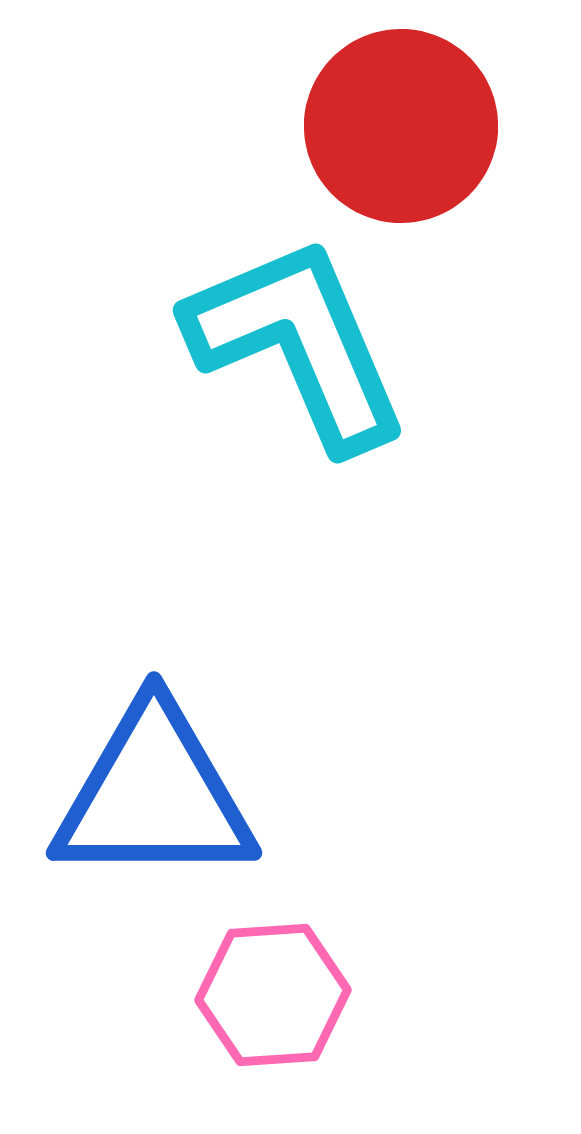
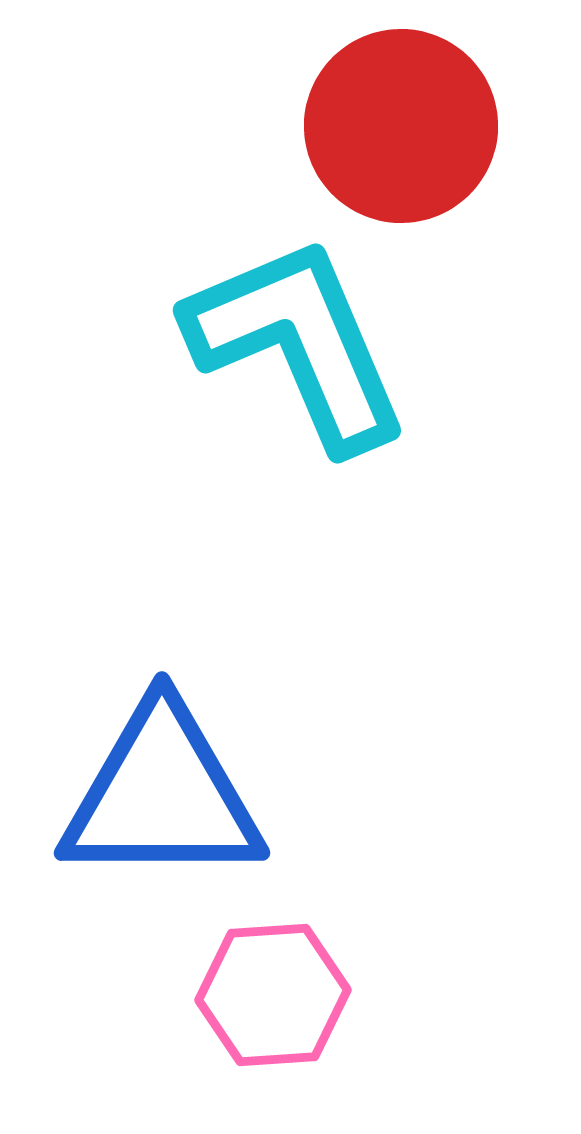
blue triangle: moved 8 px right
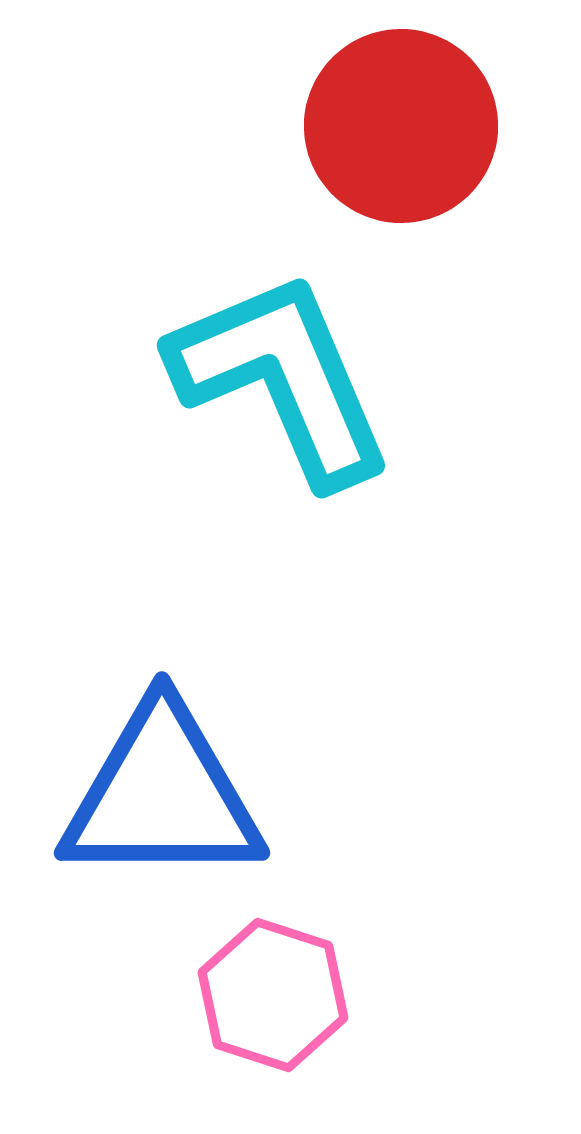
cyan L-shape: moved 16 px left, 35 px down
pink hexagon: rotated 22 degrees clockwise
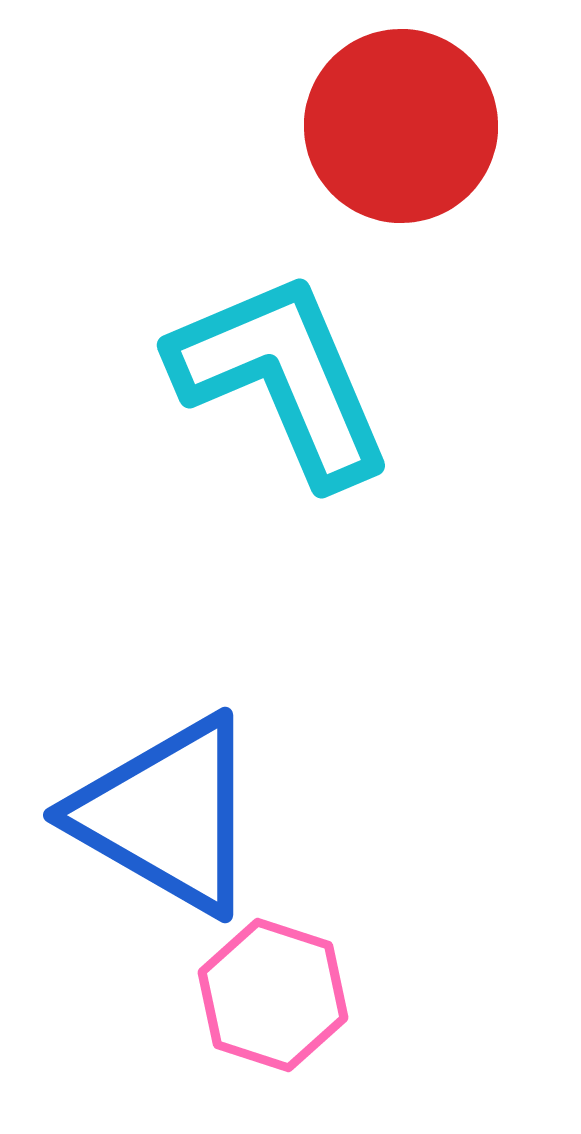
blue triangle: moved 5 px right, 20 px down; rotated 30 degrees clockwise
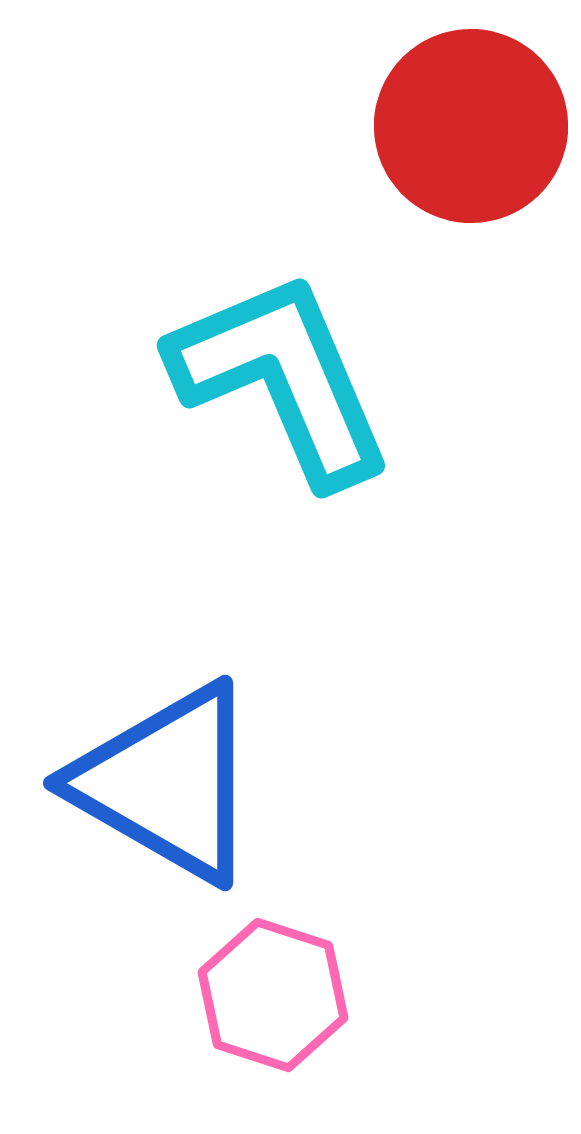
red circle: moved 70 px right
blue triangle: moved 32 px up
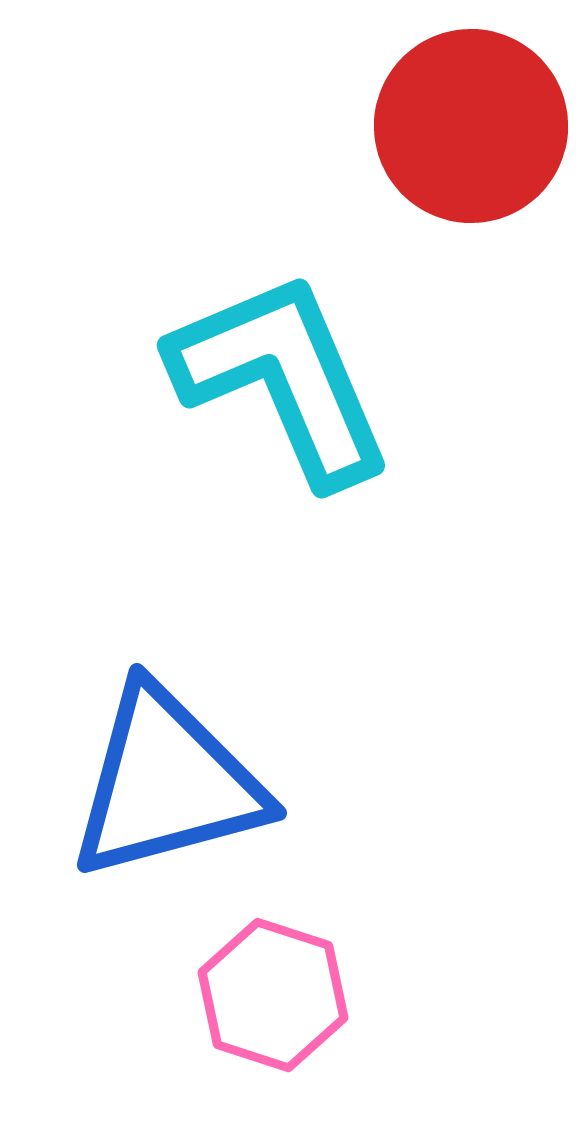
blue triangle: rotated 45 degrees counterclockwise
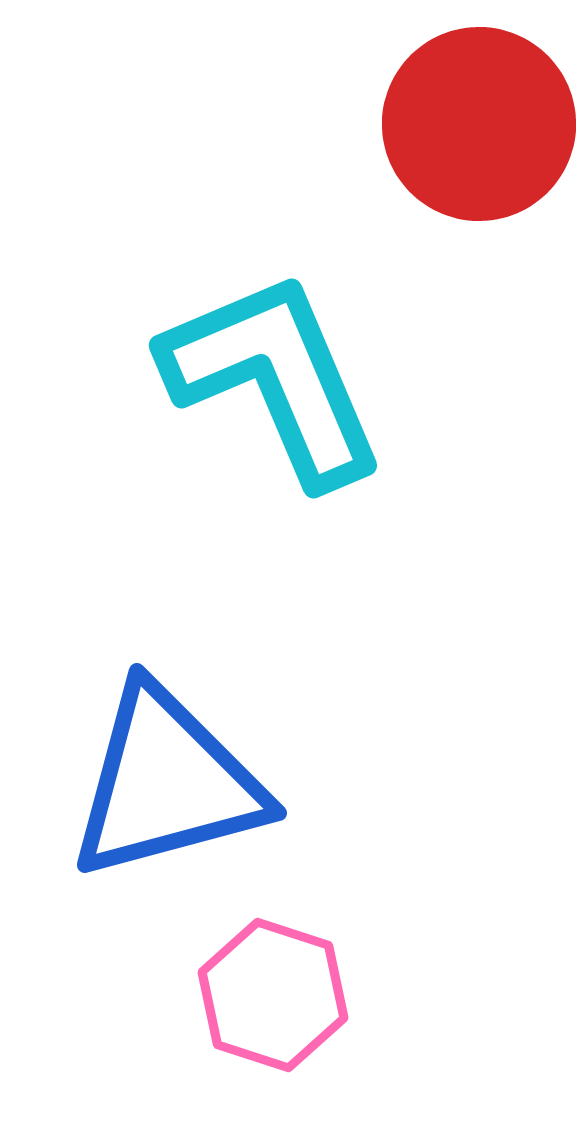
red circle: moved 8 px right, 2 px up
cyan L-shape: moved 8 px left
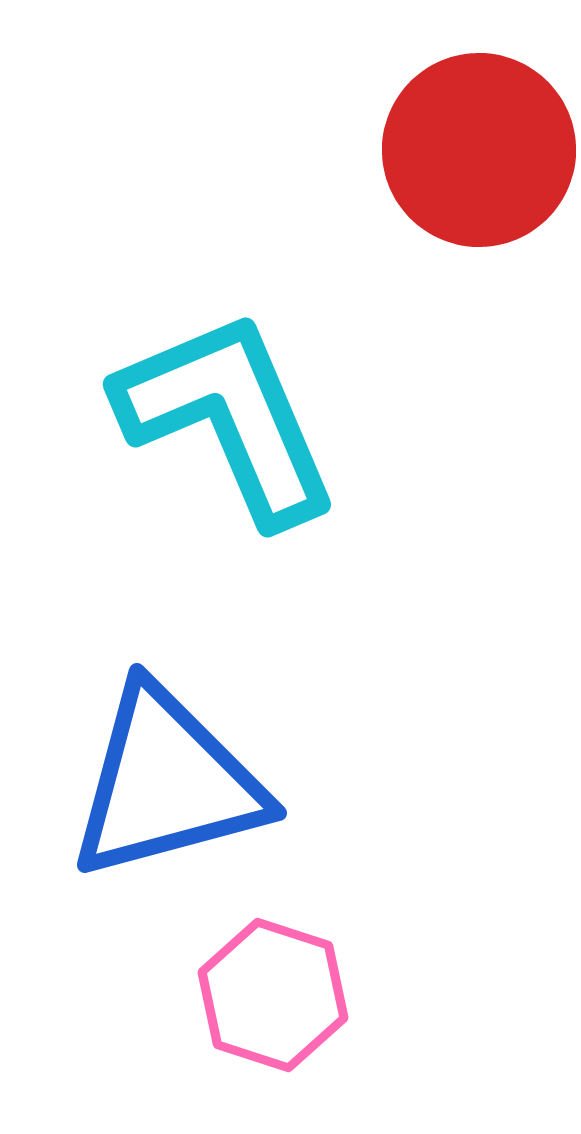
red circle: moved 26 px down
cyan L-shape: moved 46 px left, 39 px down
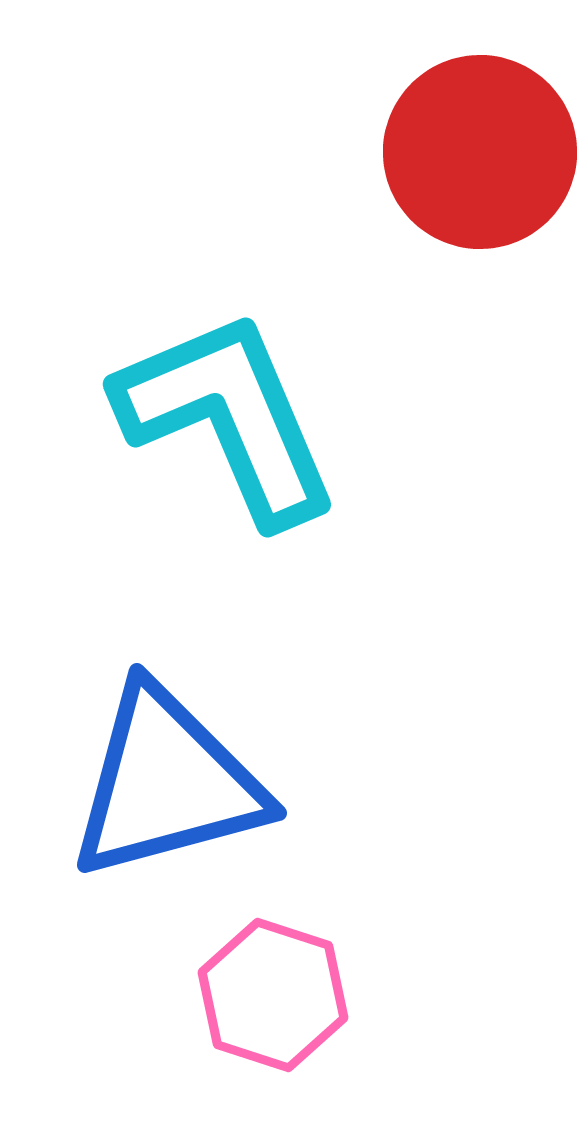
red circle: moved 1 px right, 2 px down
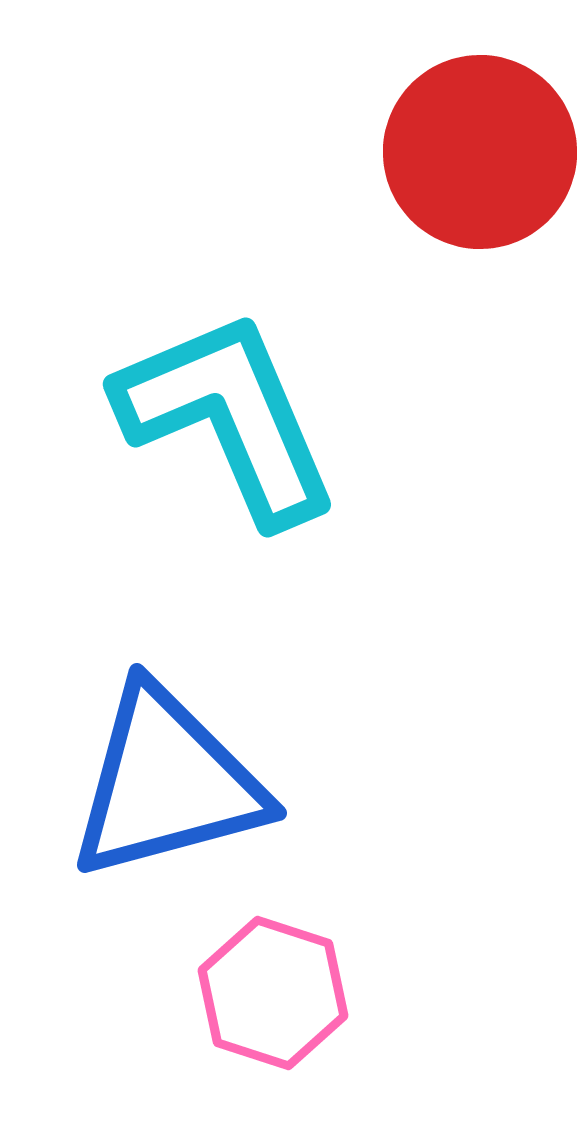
pink hexagon: moved 2 px up
